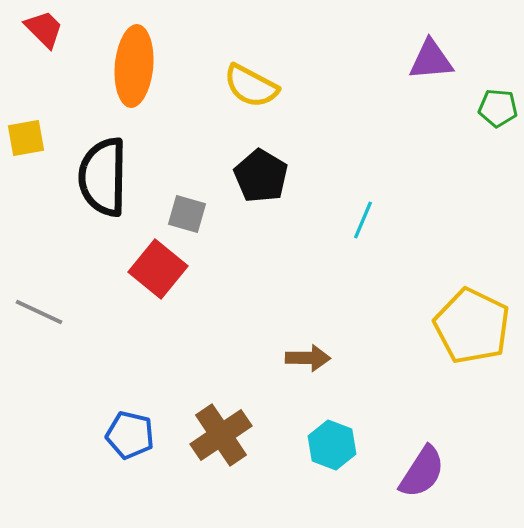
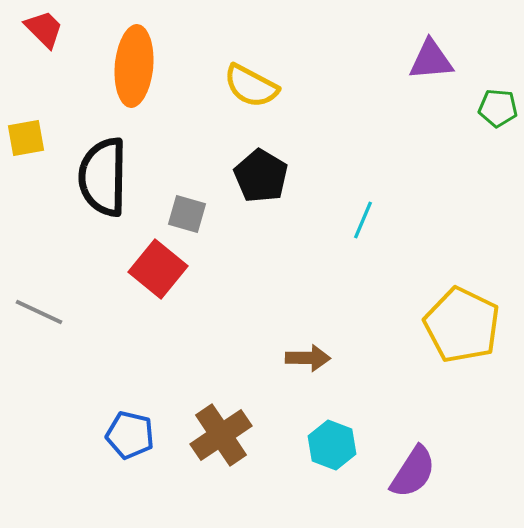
yellow pentagon: moved 10 px left, 1 px up
purple semicircle: moved 9 px left
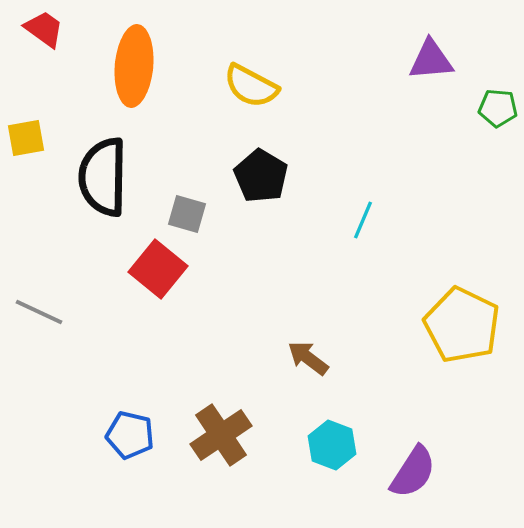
red trapezoid: rotated 9 degrees counterclockwise
brown arrow: rotated 144 degrees counterclockwise
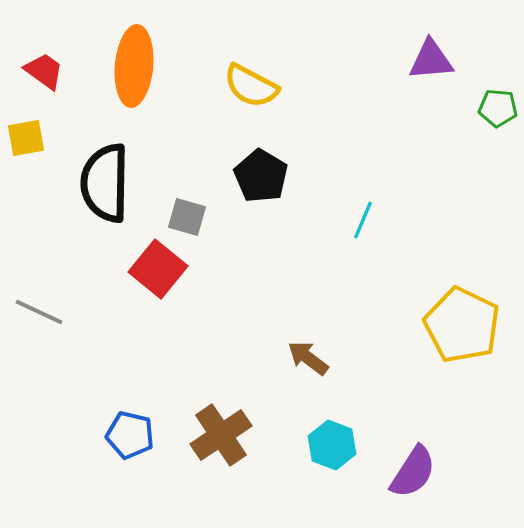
red trapezoid: moved 42 px down
black semicircle: moved 2 px right, 6 px down
gray square: moved 3 px down
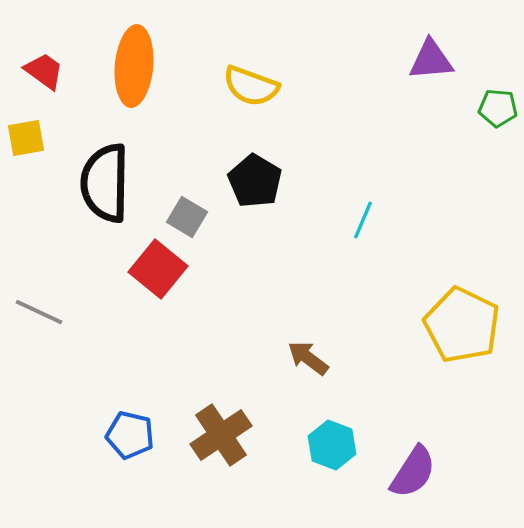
yellow semicircle: rotated 8 degrees counterclockwise
black pentagon: moved 6 px left, 5 px down
gray square: rotated 15 degrees clockwise
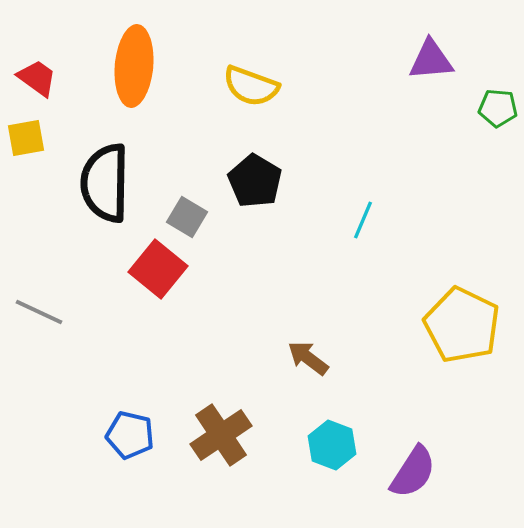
red trapezoid: moved 7 px left, 7 px down
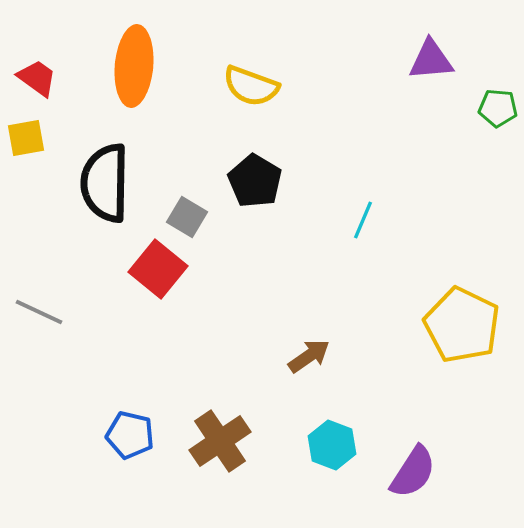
brown arrow: moved 1 px right, 2 px up; rotated 108 degrees clockwise
brown cross: moved 1 px left, 6 px down
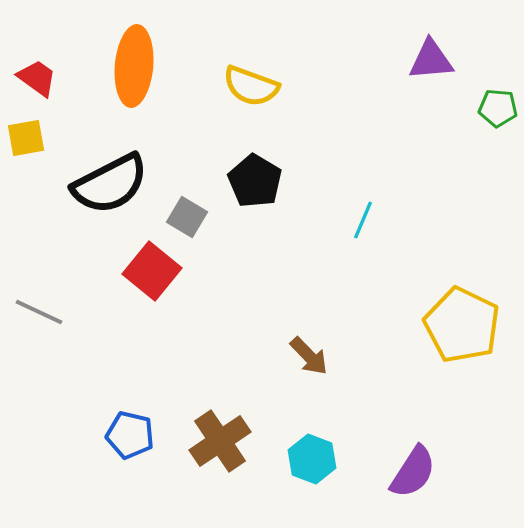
black semicircle: moved 5 px right, 1 px down; rotated 118 degrees counterclockwise
red square: moved 6 px left, 2 px down
brown arrow: rotated 81 degrees clockwise
cyan hexagon: moved 20 px left, 14 px down
